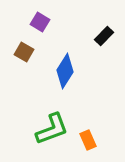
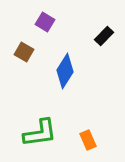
purple square: moved 5 px right
green L-shape: moved 12 px left, 4 px down; rotated 12 degrees clockwise
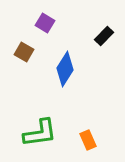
purple square: moved 1 px down
blue diamond: moved 2 px up
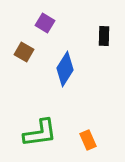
black rectangle: rotated 42 degrees counterclockwise
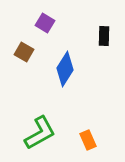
green L-shape: rotated 21 degrees counterclockwise
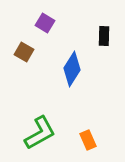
blue diamond: moved 7 px right
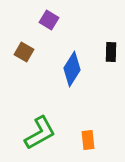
purple square: moved 4 px right, 3 px up
black rectangle: moved 7 px right, 16 px down
orange rectangle: rotated 18 degrees clockwise
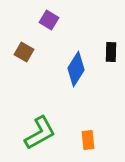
blue diamond: moved 4 px right
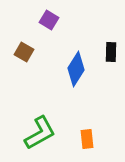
orange rectangle: moved 1 px left, 1 px up
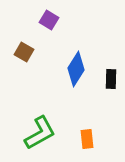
black rectangle: moved 27 px down
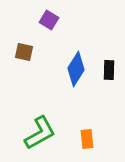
brown square: rotated 18 degrees counterclockwise
black rectangle: moved 2 px left, 9 px up
